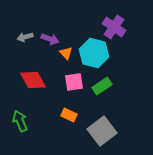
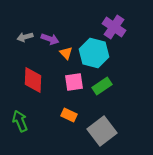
red diamond: rotated 32 degrees clockwise
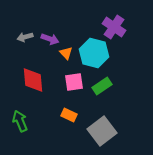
red diamond: rotated 8 degrees counterclockwise
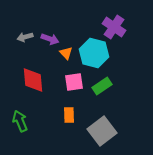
orange rectangle: rotated 63 degrees clockwise
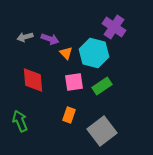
orange rectangle: rotated 21 degrees clockwise
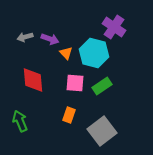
pink square: moved 1 px right, 1 px down; rotated 12 degrees clockwise
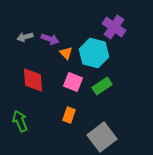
pink square: moved 2 px left, 1 px up; rotated 18 degrees clockwise
gray square: moved 6 px down
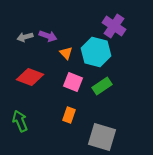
purple cross: moved 1 px up
purple arrow: moved 2 px left, 3 px up
cyan hexagon: moved 2 px right, 1 px up
red diamond: moved 3 px left, 3 px up; rotated 64 degrees counterclockwise
gray square: rotated 36 degrees counterclockwise
